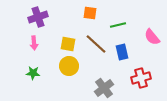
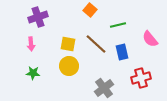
orange square: moved 3 px up; rotated 32 degrees clockwise
pink semicircle: moved 2 px left, 2 px down
pink arrow: moved 3 px left, 1 px down
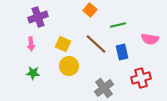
pink semicircle: rotated 42 degrees counterclockwise
yellow square: moved 5 px left; rotated 14 degrees clockwise
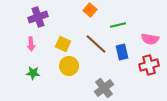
red cross: moved 8 px right, 13 px up
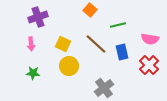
red cross: rotated 30 degrees counterclockwise
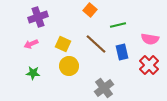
pink arrow: rotated 72 degrees clockwise
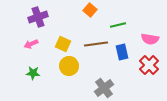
brown line: rotated 50 degrees counterclockwise
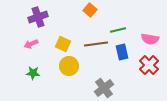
green line: moved 5 px down
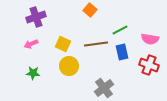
purple cross: moved 2 px left
green line: moved 2 px right; rotated 14 degrees counterclockwise
red cross: rotated 24 degrees counterclockwise
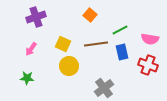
orange square: moved 5 px down
pink arrow: moved 5 px down; rotated 32 degrees counterclockwise
red cross: moved 1 px left
green star: moved 6 px left, 5 px down
